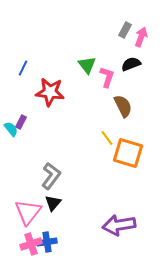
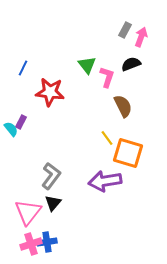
purple arrow: moved 14 px left, 44 px up
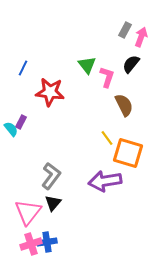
black semicircle: rotated 30 degrees counterclockwise
brown semicircle: moved 1 px right, 1 px up
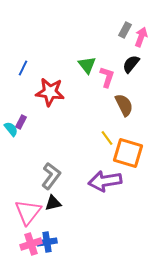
black triangle: rotated 36 degrees clockwise
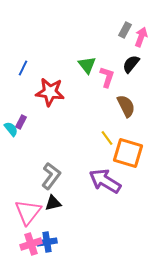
brown semicircle: moved 2 px right, 1 px down
purple arrow: rotated 40 degrees clockwise
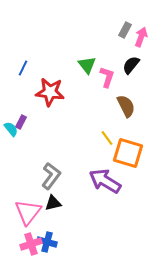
black semicircle: moved 1 px down
blue cross: rotated 24 degrees clockwise
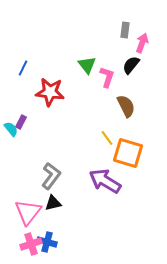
gray rectangle: rotated 21 degrees counterclockwise
pink arrow: moved 1 px right, 6 px down
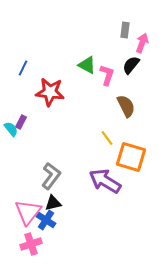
green triangle: rotated 24 degrees counterclockwise
pink L-shape: moved 2 px up
orange square: moved 3 px right, 4 px down
blue cross: moved 1 px left, 22 px up; rotated 18 degrees clockwise
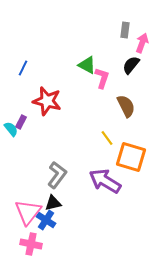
pink L-shape: moved 5 px left, 3 px down
red star: moved 3 px left, 9 px down; rotated 8 degrees clockwise
gray L-shape: moved 6 px right, 1 px up
pink cross: rotated 30 degrees clockwise
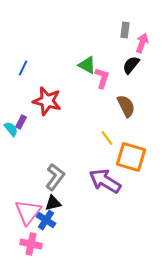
gray L-shape: moved 2 px left, 2 px down
